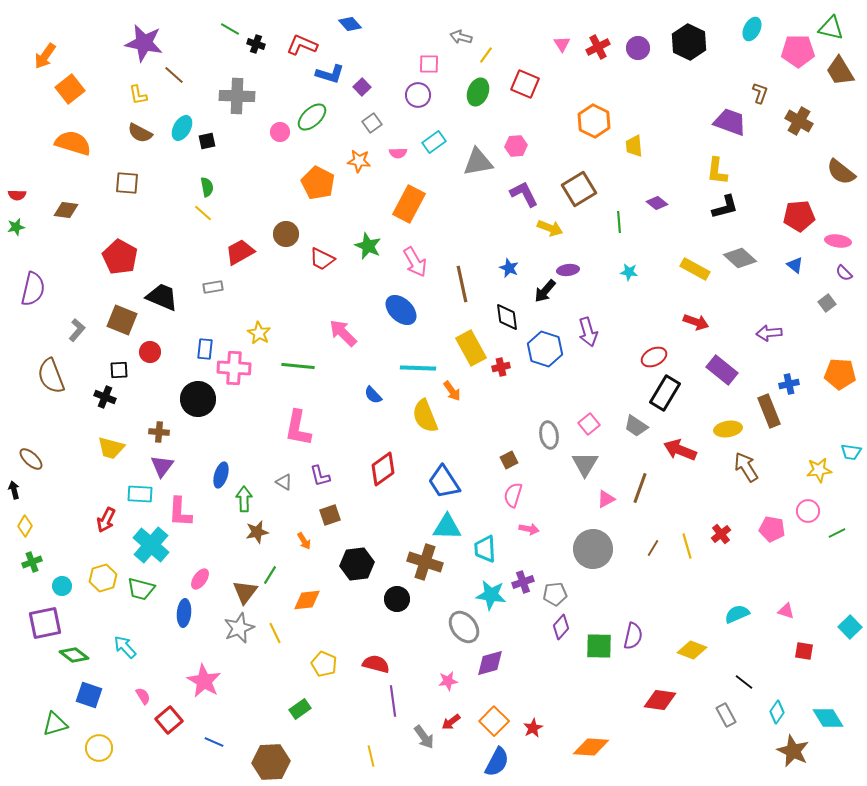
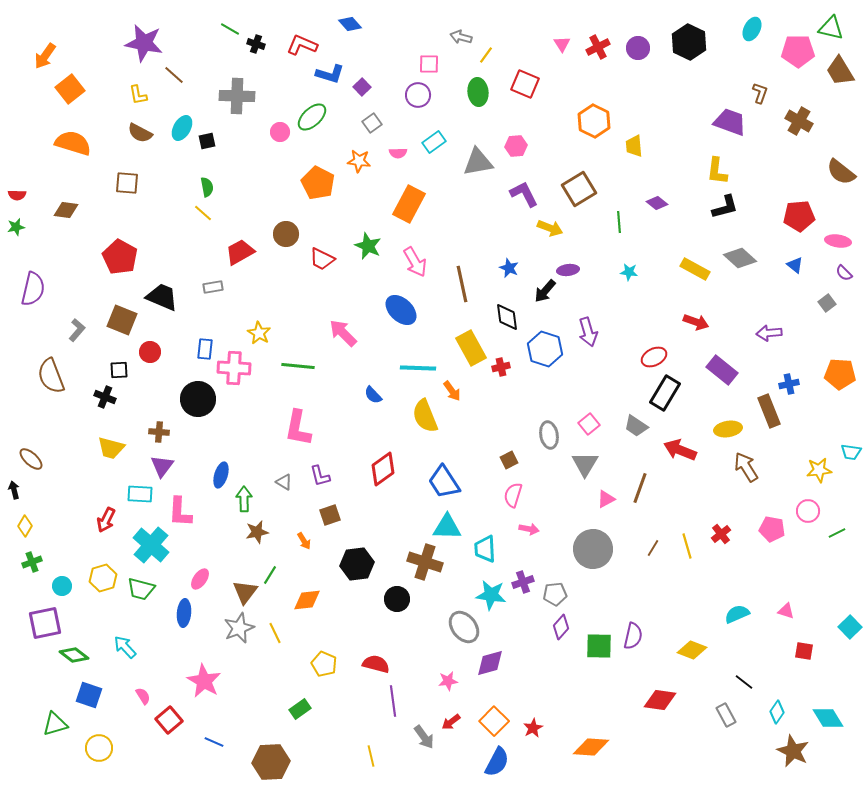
green ellipse at (478, 92): rotated 28 degrees counterclockwise
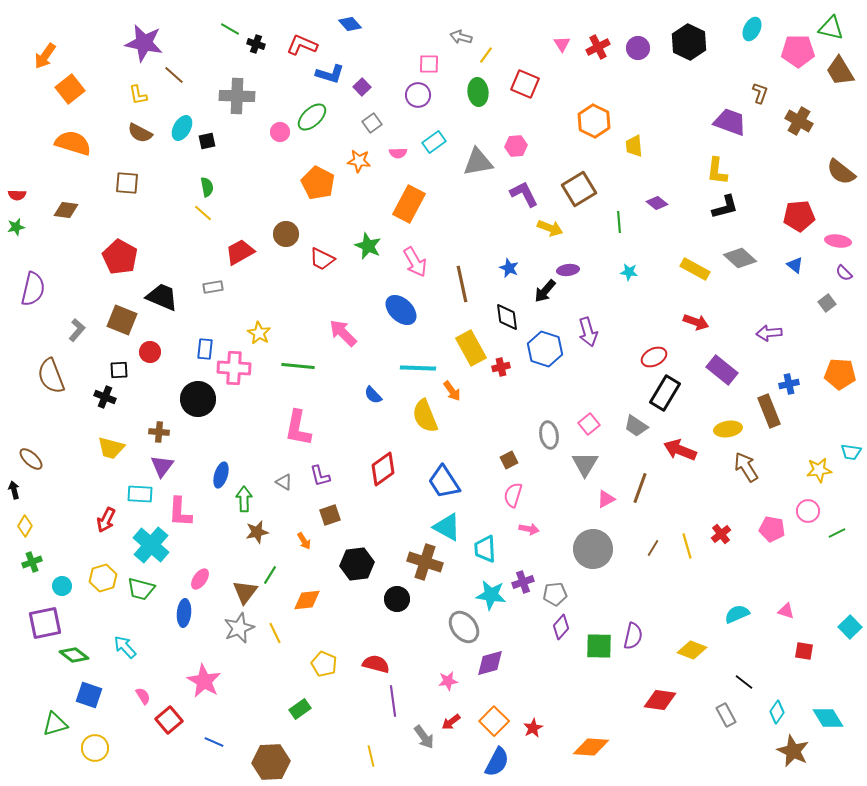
cyan triangle at (447, 527): rotated 28 degrees clockwise
yellow circle at (99, 748): moved 4 px left
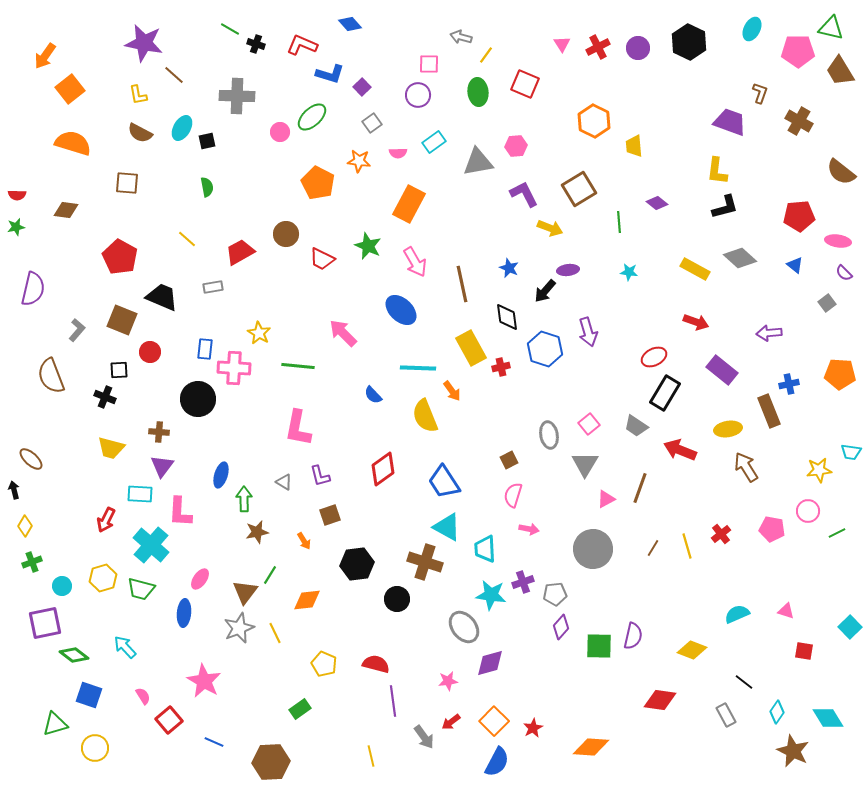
yellow line at (203, 213): moved 16 px left, 26 px down
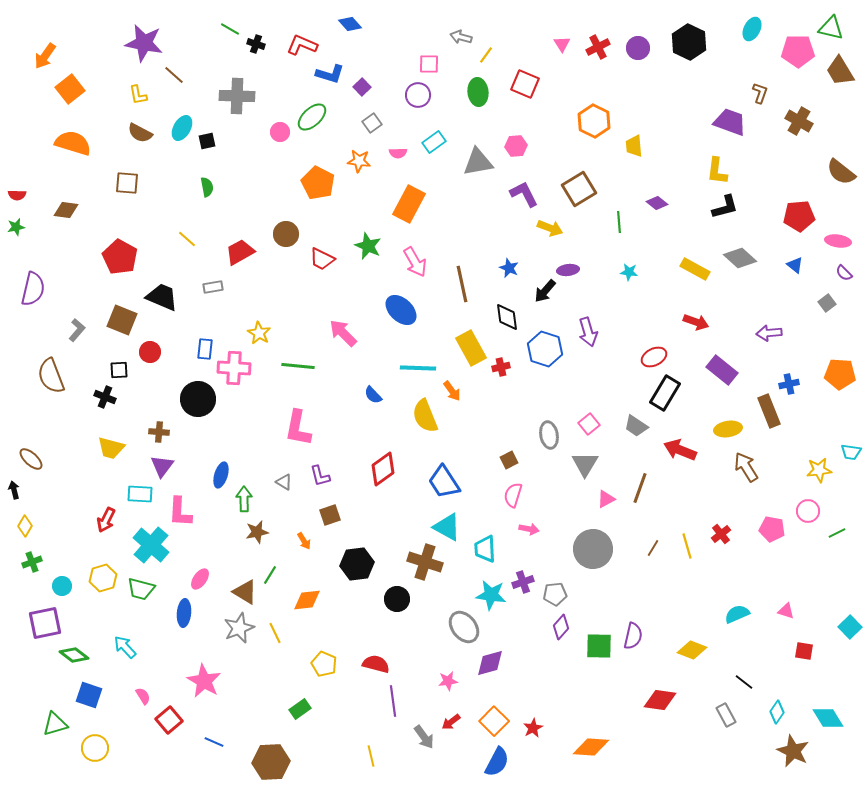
brown triangle at (245, 592): rotated 36 degrees counterclockwise
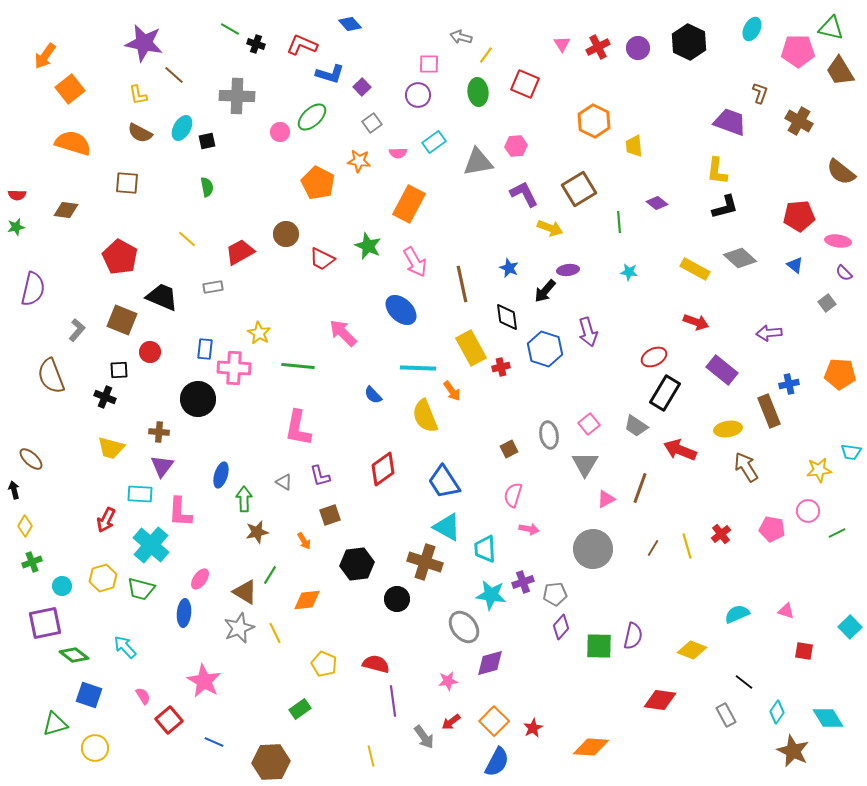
brown square at (509, 460): moved 11 px up
